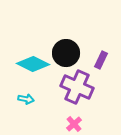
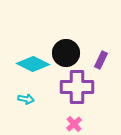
purple cross: rotated 24 degrees counterclockwise
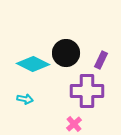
purple cross: moved 10 px right, 4 px down
cyan arrow: moved 1 px left
